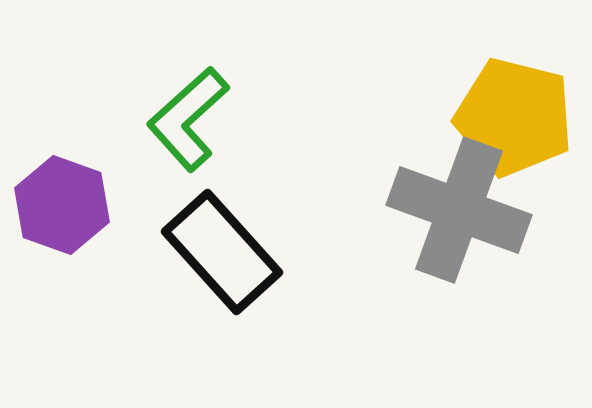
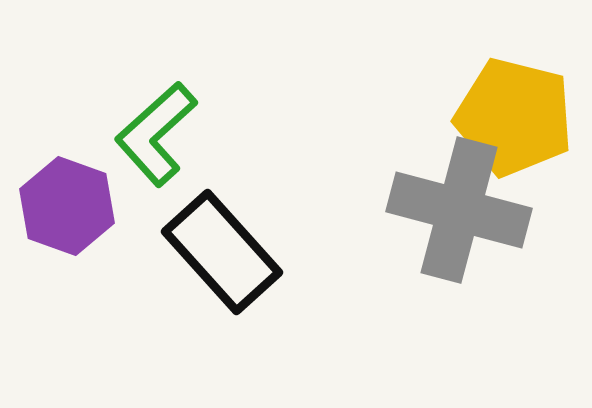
green L-shape: moved 32 px left, 15 px down
purple hexagon: moved 5 px right, 1 px down
gray cross: rotated 5 degrees counterclockwise
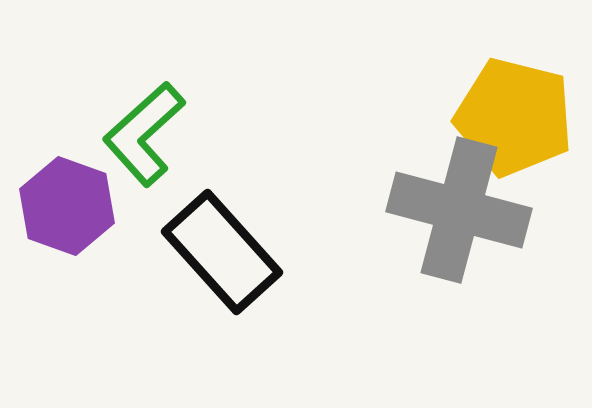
green L-shape: moved 12 px left
